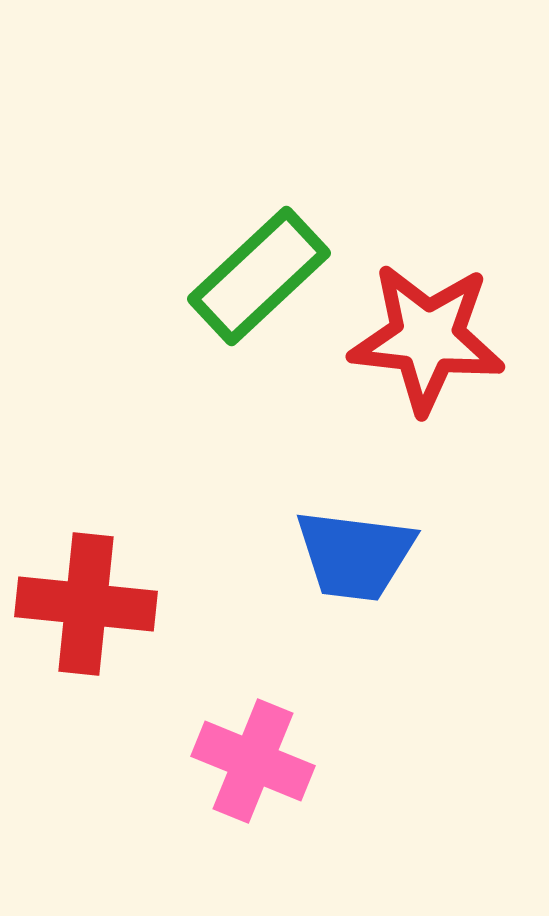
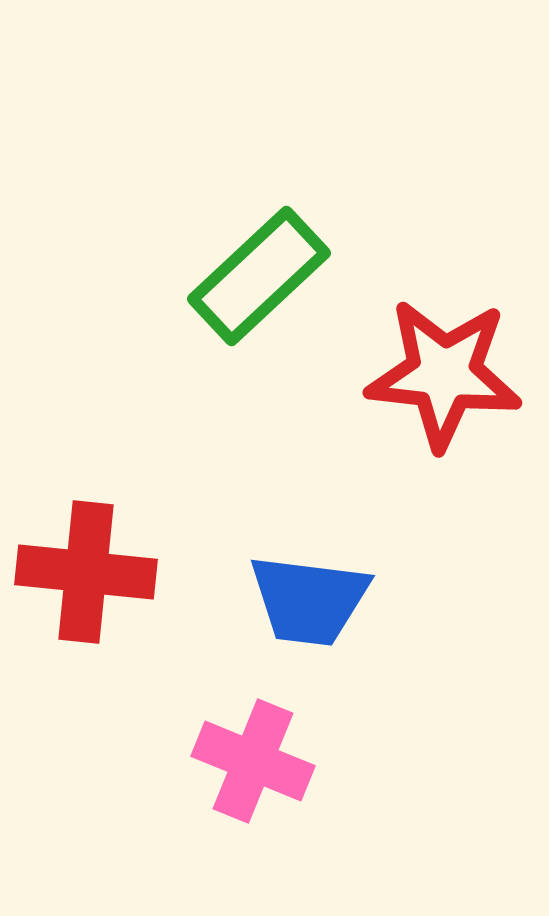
red star: moved 17 px right, 36 px down
blue trapezoid: moved 46 px left, 45 px down
red cross: moved 32 px up
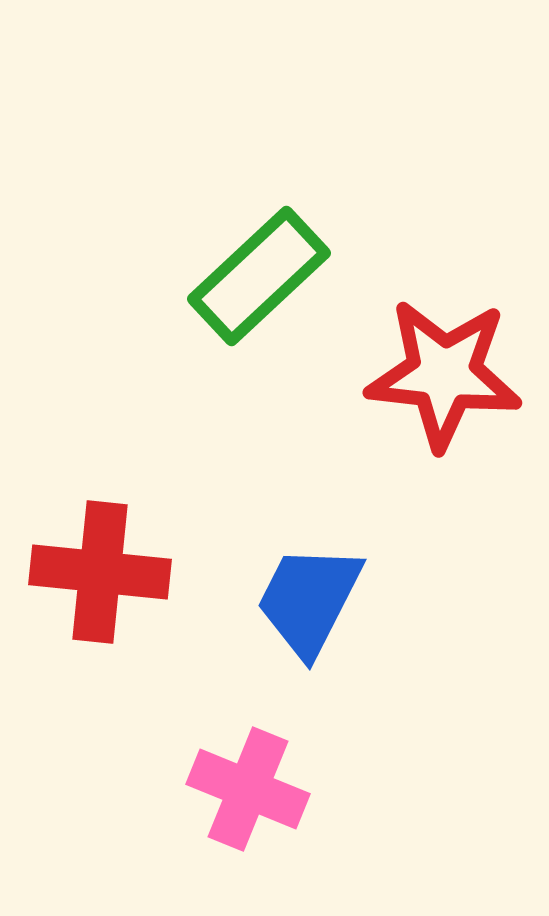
red cross: moved 14 px right
blue trapezoid: rotated 110 degrees clockwise
pink cross: moved 5 px left, 28 px down
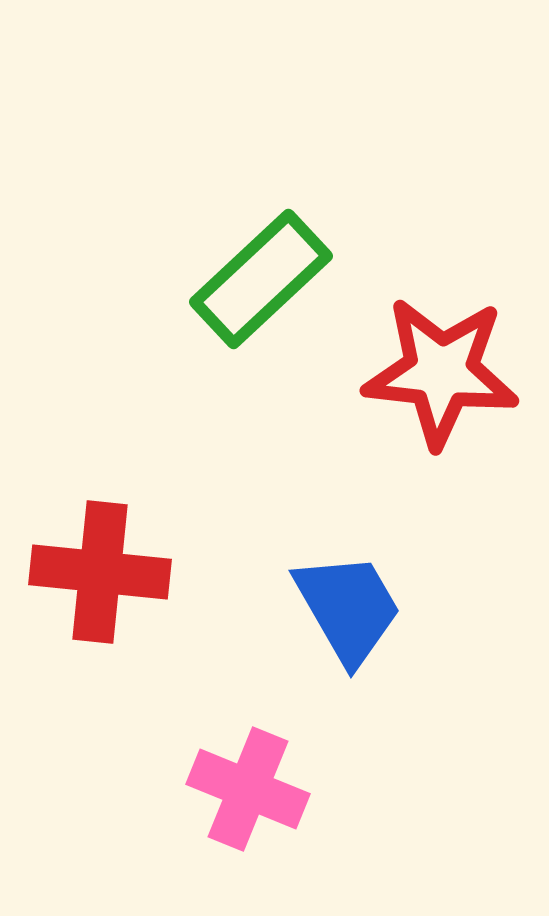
green rectangle: moved 2 px right, 3 px down
red star: moved 3 px left, 2 px up
blue trapezoid: moved 39 px right, 8 px down; rotated 123 degrees clockwise
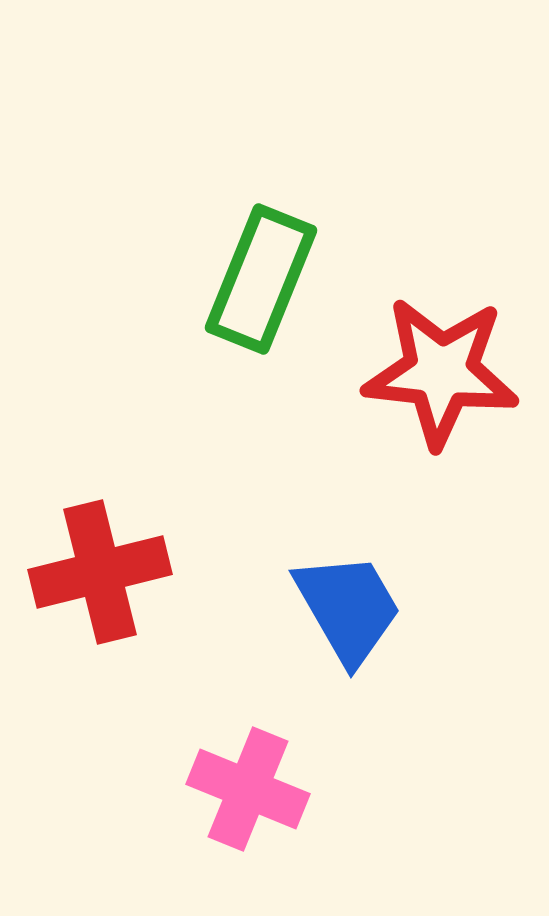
green rectangle: rotated 25 degrees counterclockwise
red cross: rotated 20 degrees counterclockwise
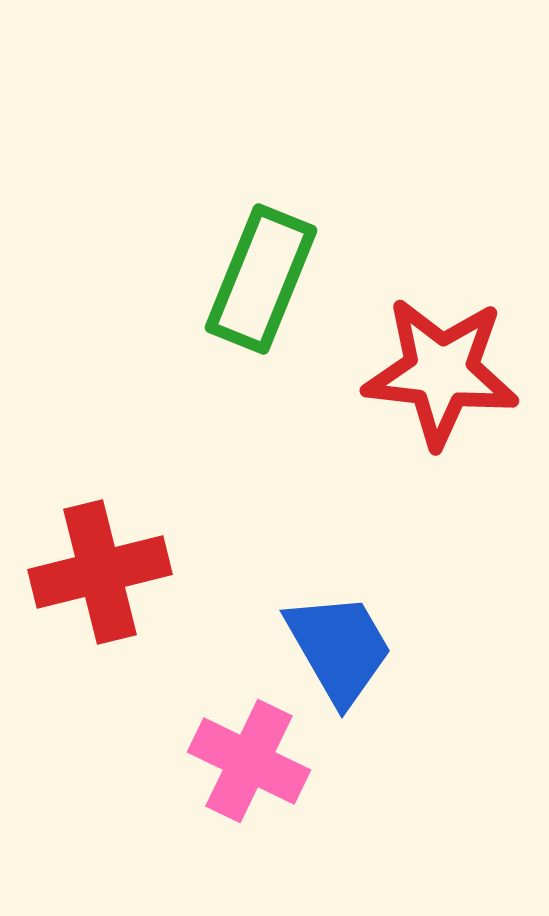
blue trapezoid: moved 9 px left, 40 px down
pink cross: moved 1 px right, 28 px up; rotated 4 degrees clockwise
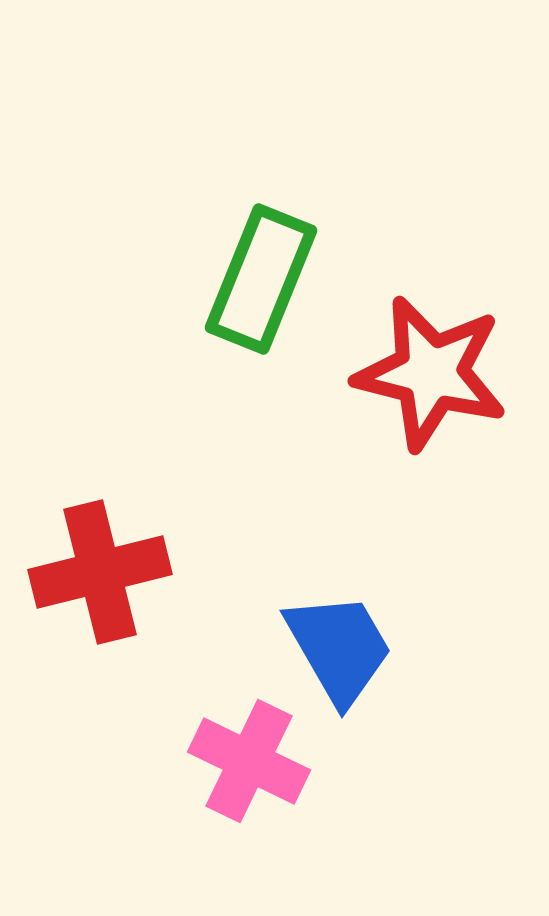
red star: moved 10 px left, 1 px down; rotated 8 degrees clockwise
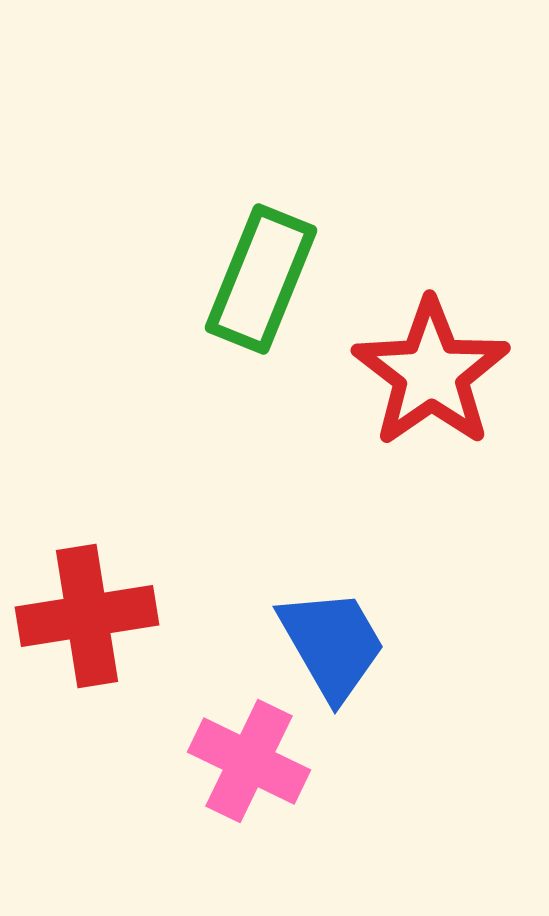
red star: rotated 23 degrees clockwise
red cross: moved 13 px left, 44 px down; rotated 5 degrees clockwise
blue trapezoid: moved 7 px left, 4 px up
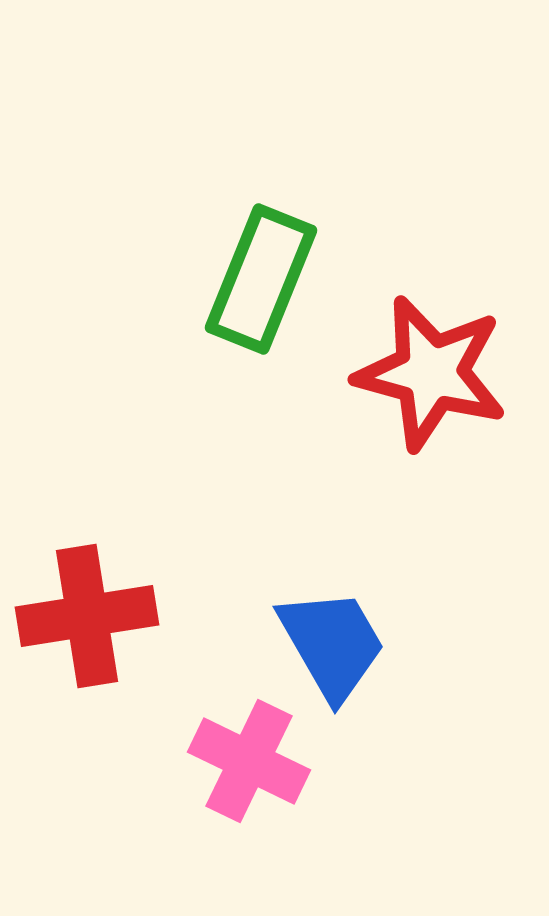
red star: rotated 22 degrees counterclockwise
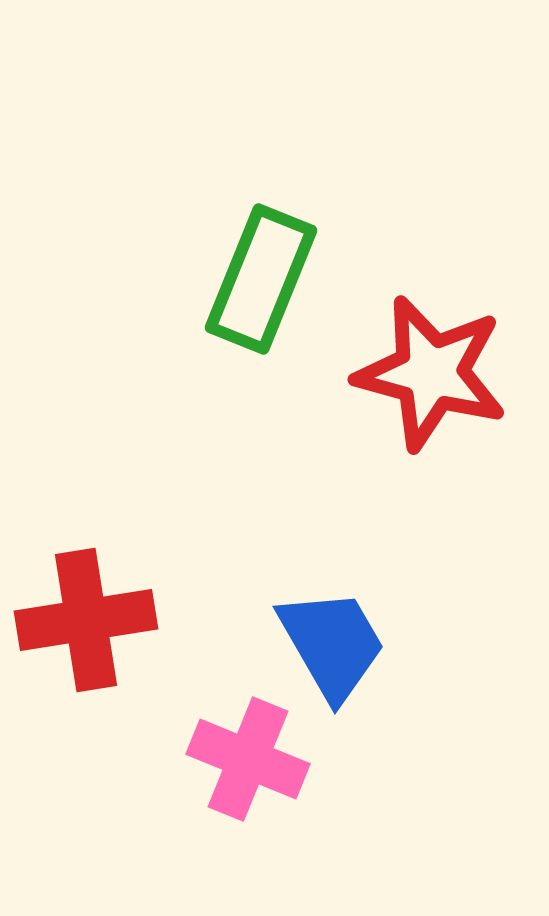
red cross: moved 1 px left, 4 px down
pink cross: moved 1 px left, 2 px up; rotated 4 degrees counterclockwise
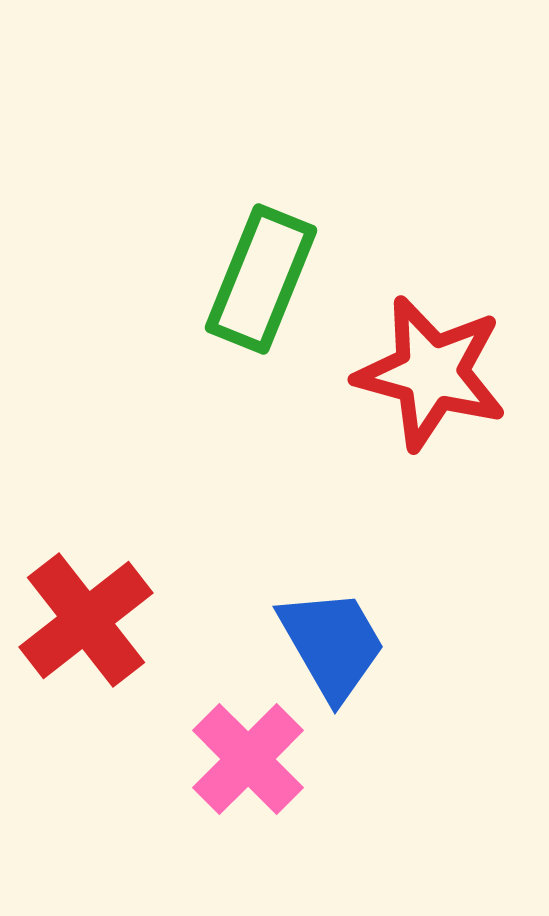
red cross: rotated 29 degrees counterclockwise
pink cross: rotated 23 degrees clockwise
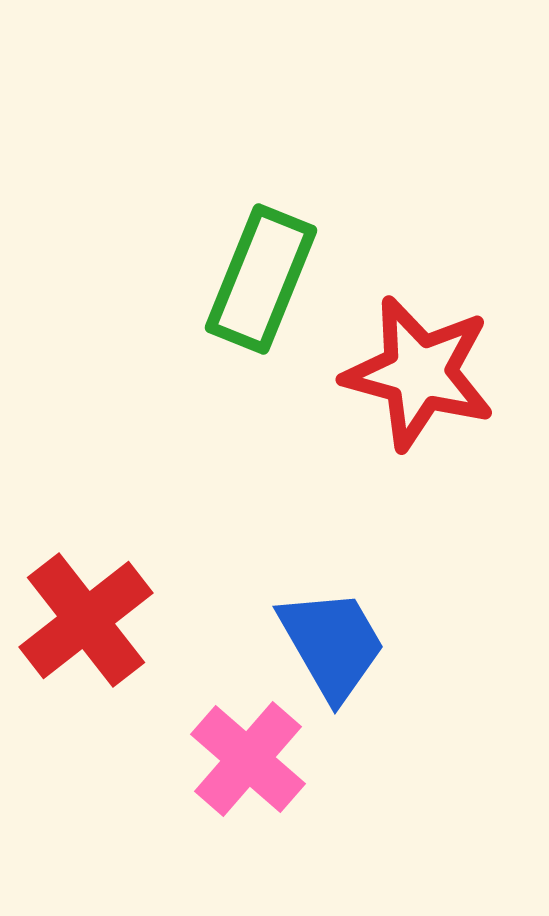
red star: moved 12 px left
pink cross: rotated 4 degrees counterclockwise
